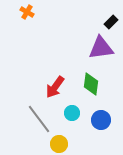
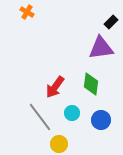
gray line: moved 1 px right, 2 px up
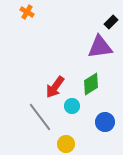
purple triangle: moved 1 px left, 1 px up
green diamond: rotated 50 degrees clockwise
cyan circle: moved 7 px up
blue circle: moved 4 px right, 2 px down
yellow circle: moved 7 px right
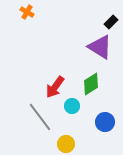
purple triangle: rotated 40 degrees clockwise
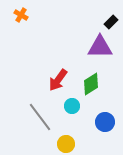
orange cross: moved 6 px left, 3 px down
purple triangle: rotated 32 degrees counterclockwise
red arrow: moved 3 px right, 7 px up
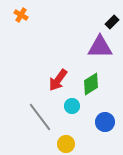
black rectangle: moved 1 px right
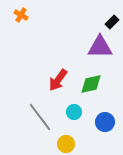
green diamond: rotated 20 degrees clockwise
cyan circle: moved 2 px right, 6 px down
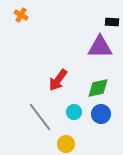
black rectangle: rotated 48 degrees clockwise
green diamond: moved 7 px right, 4 px down
blue circle: moved 4 px left, 8 px up
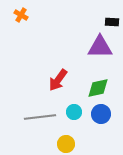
gray line: rotated 60 degrees counterclockwise
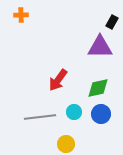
orange cross: rotated 32 degrees counterclockwise
black rectangle: rotated 64 degrees counterclockwise
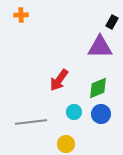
red arrow: moved 1 px right
green diamond: rotated 10 degrees counterclockwise
gray line: moved 9 px left, 5 px down
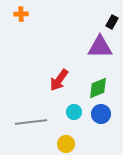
orange cross: moved 1 px up
